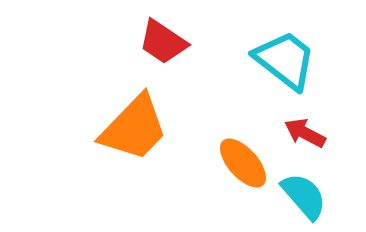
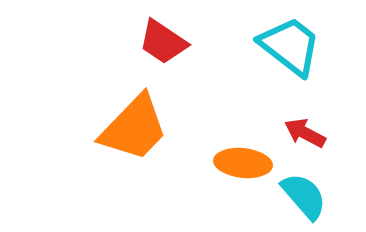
cyan trapezoid: moved 5 px right, 14 px up
orange ellipse: rotated 42 degrees counterclockwise
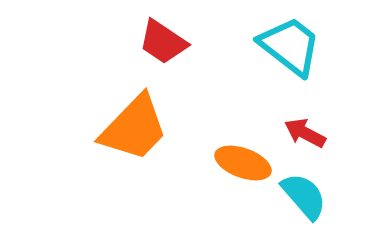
orange ellipse: rotated 14 degrees clockwise
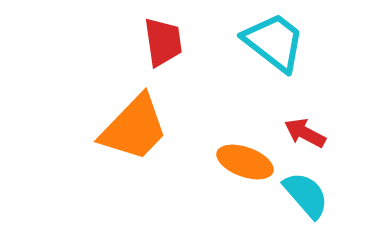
red trapezoid: rotated 132 degrees counterclockwise
cyan trapezoid: moved 16 px left, 4 px up
orange ellipse: moved 2 px right, 1 px up
cyan semicircle: moved 2 px right, 1 px up
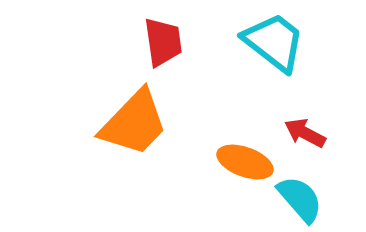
orange trapezoid: moved 5 px up
cyan semicircle: moved 6 px left, 4 px down
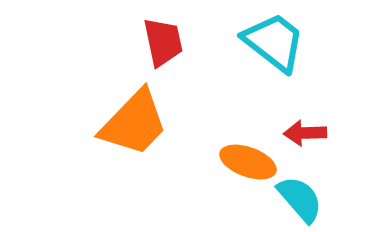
red trapezoid: rotated 4 degrees counterclockwise
red arrow: rotated 30 degrees counterclockwise
orange ellipse: moved 3 px right
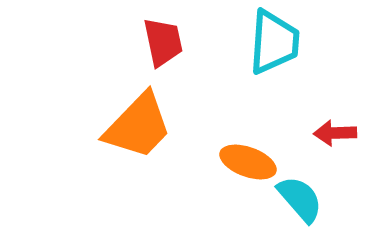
cyan trapezoid: rotated 56 degrees clockwise
orange trapezoid: moved 4 px right, 3 px down
red arrow: moved 30 px right
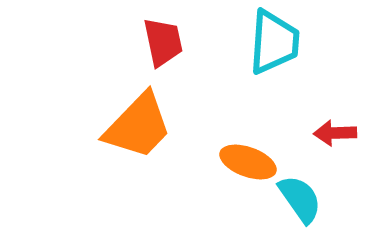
cyan semicircle: rotated 6 degrees clockwise
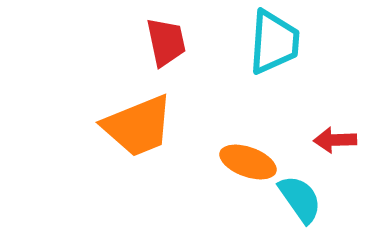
red trapezoid: moved 3 px right
orange trapezoid: rotated 24 degrees clockwise
red arrow: moved 7 px down
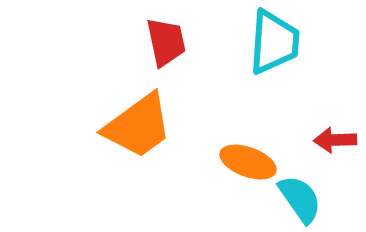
orange trapezoid: rotated 14 degrees counterclockwise
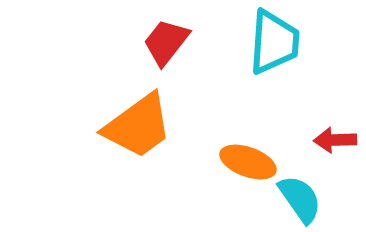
red trapezoid: rotated 130 degrees counterclockwise
